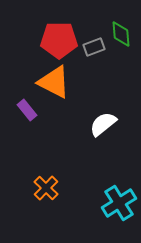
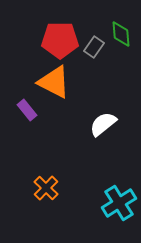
red pentagon: moved 1 px right
gray rectangle: rotated 35 degrees counterclockwise
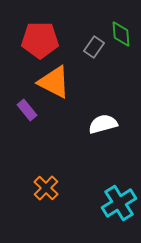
red pentagon: moved 20 px left
white semicircle: rotated 24 degrees clockwise
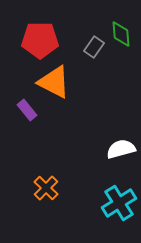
white semicircle: moved 18 px right, 25 px down
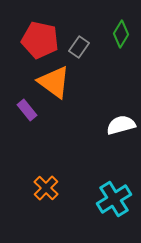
green diamond: rotated 36 degrees clockwise
red pentagon: rotated 12 degrees clockwise
gray rectangle: moved 15 px left
orange triangle: rotated 9 degrees clockwise
white semicircle: moved 24 px up
cyan cross: moved 5 px left, 4 px up
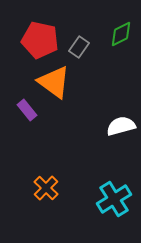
green diamond: rotated 32 degrees clockwise
white semicircle: moved 1 px down
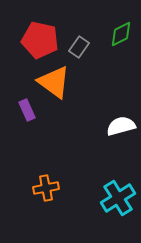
purple rectangle: rotated 15 degrees clockwise
orange cross: rotated 35 degrees clockwise
cyan cross: moved 4 px right, 1 px up
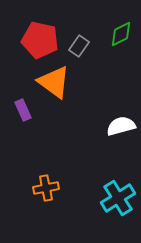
gray rectangle: moved 1 px up
purple rectangle: moved 4 px left
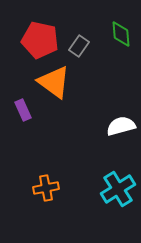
green diamond: rotated 68 degrees counterclockwise
cyan cross: moved 9 px up
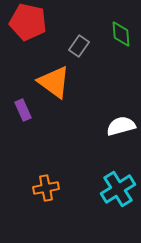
red pentagon: moved 12 px left, 18 px up
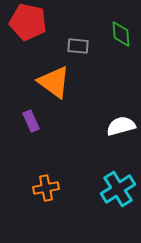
gray rectangle: moved 1 px left; rotated 60 degrees clockwise
purple rectangle: moved 8 px right, 11 px down
